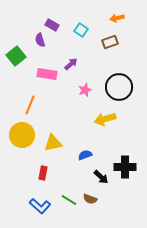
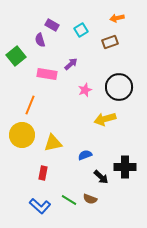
cyan square: rotated 24 degrees clockwise
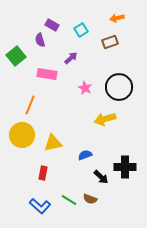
purple arrow: moved 6 px up
pink star: moved 2 px up; rotated 24 degrees counterclockwise
